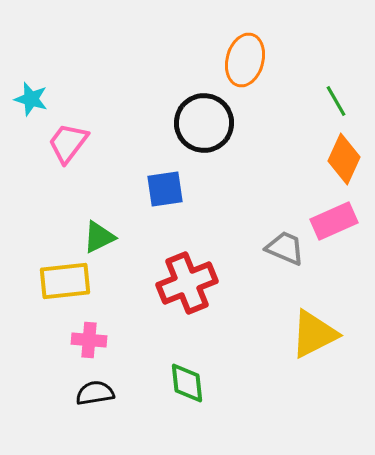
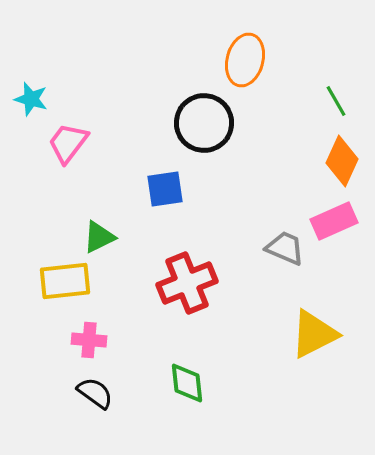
orange diamond: moved 2 px left, 2 px down
black semicircle: rotated 45 degrees clockwise
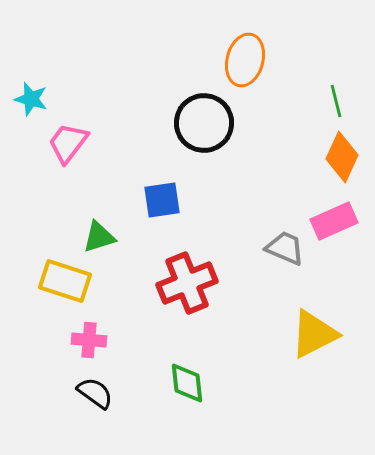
green line: rotated 16 degrees clockwise
orange diamond: moved 4 px up
blue square: moved 3 px left, 11 px down
green triangle: rotated 9 degrees clockwise
yellow rectangle: rotated 24 degrees clockwise
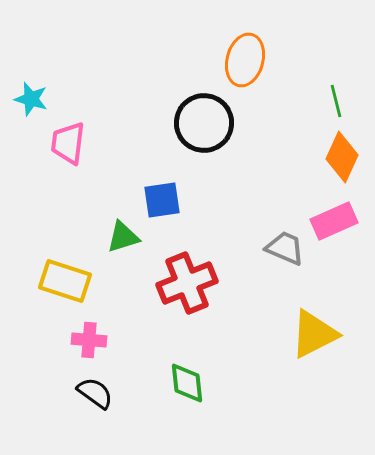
pink trapezoid: rotated 30 degrees counterclockwise
green triangle: moved 24 px right
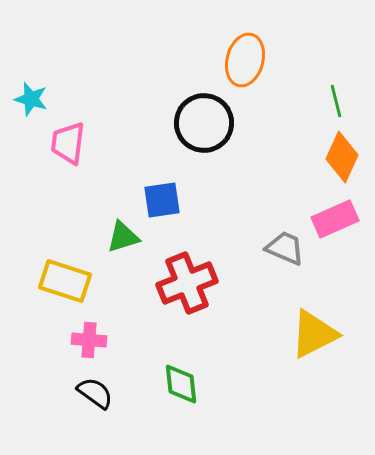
pink rectangle: moved 1 px right, 2 px up
green diamond: moved 6 px left, 1 px down
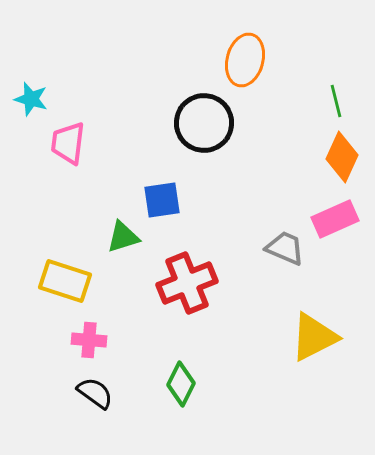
yellow triangle: moved 3 px down
green diamond: rotated 33 degrees clockwise
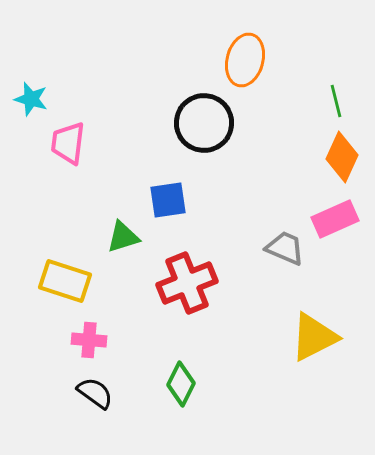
blue square: moved 6 px right
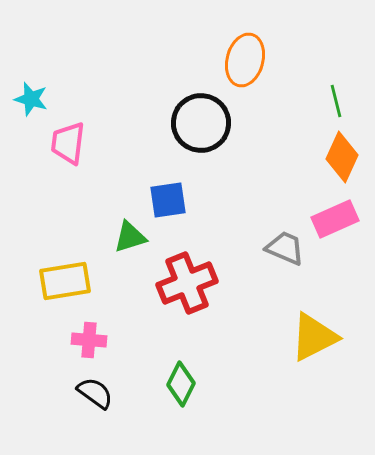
black circle: moved 3 px left
green triangle: moved 7 px right
yellow rectangle: rotated 27 degrees counterclockwise
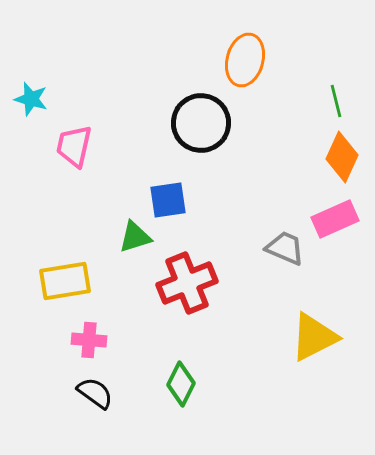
pink trapezoid: moved 6 px right, 3 px down; rotated 6 degrees clockwise
green triangle: moved 5 px right
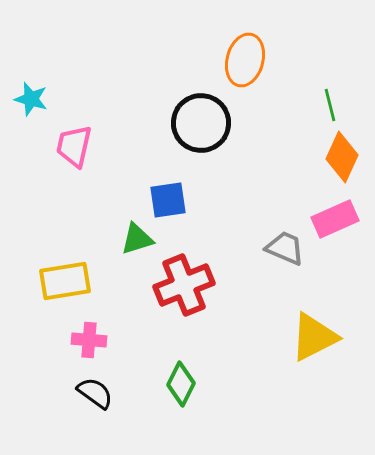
green line: moved 6 px left, 4 px down
green triangle: moved 2 px right, 2 px down
red cross: moved 3 px left, 2 px down
